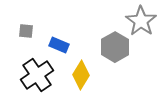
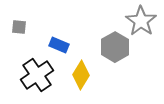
gray square: moved 7 px left, 4 px up
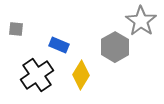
gray square: moved 3 px left, 2 px down
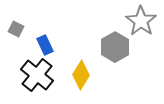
gray square: rotated 21 degrees clockwise
blue rectangle: moved 14 px left; rotated 42 degrees clockwise
black cross: rotated 16 degrees counterclockwise
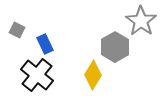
gray square: moved 1 px right, 1 px down
blue rectangle: moved 1 px up
yellow diamond: moved 12 px right
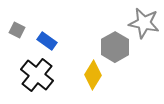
gray star: moved 3 px right, 2 px down; rotated 24 degrees counterclockwise
blue rectangle: moved 2 px right, 3 px up; rotated 30 degrees counterclockwise
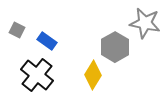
gray star: moved 1 px right
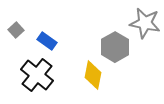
gray square: moved 1 px left; rotated 21 degrees clockwise
yellow diamond: rotated 20 degrees counterclockwise
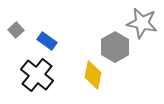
gray star: moved 3 px left
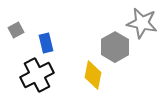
gray square: rotated 14 degrees clockwise
blue rectangle: moved 1 px left, 2 px down; rotated 42 degrees clockwise
black cross: rotated 24 degrees clockwise
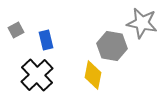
blue rectangle: moved 3 px up
gray hexagon: moved 3 px left, 1 px up; rotated 20 degrees counterclockwise
black cross: rotated 16 degrees counterclockwise
